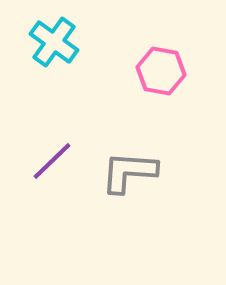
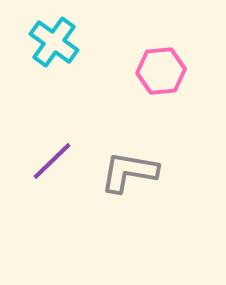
pink hexagon: rotated 15 degrees counterclockwise
gray L-shape: rotated 6 degrees clockwise
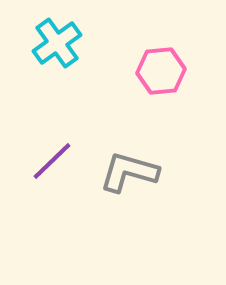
cyan cross: moved 3 px right, 1 px down; rotated 18 degrees clockwise
gray L-shape: rotated 6 degrees clockwise
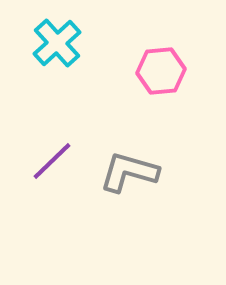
cyan cross: rotated 6 degrees counterclockwise
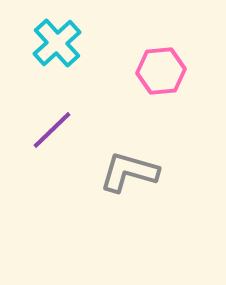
purple line: moved 31 px up
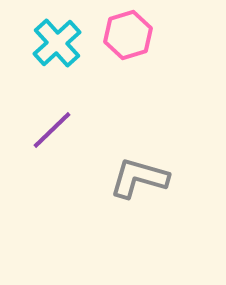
pink hexagon: moved 33 px left, 36 px up; rotated 12 degrees counterclockwise
gray L-shape: moved 10 px right, 6 px down
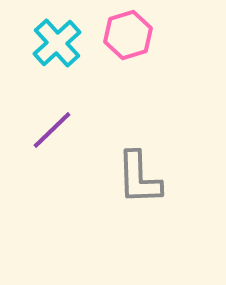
gray L-shape: rotated 108 degrees counterclockwise
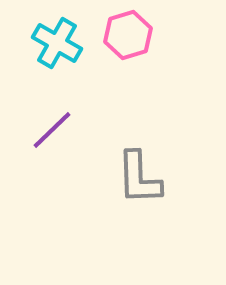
cyan cross: rotated 18 degrees counterclockwise
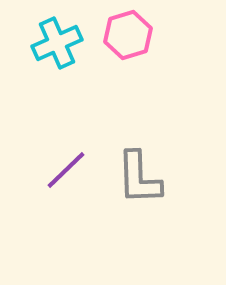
cyan cross: rotated 36 degrees clockwise
purple line: moved 14 px right, 40 px down
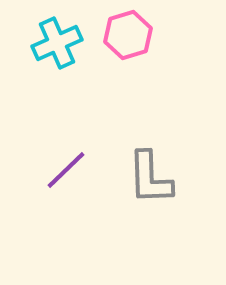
gray L-shape: moved 11 px right
